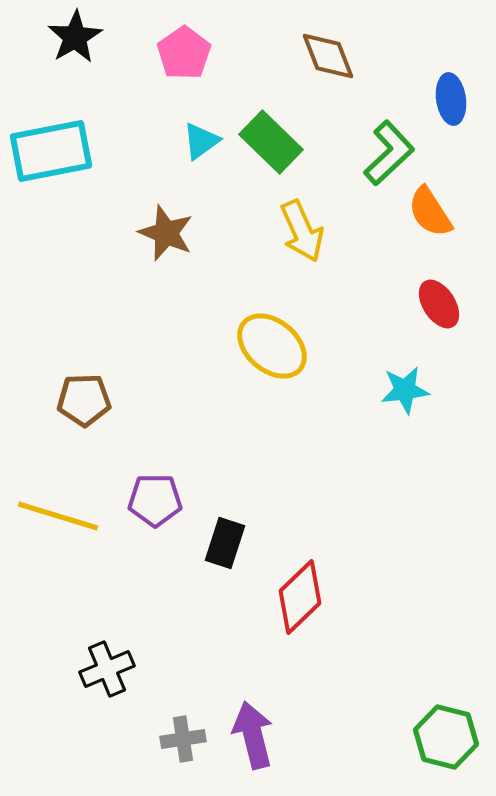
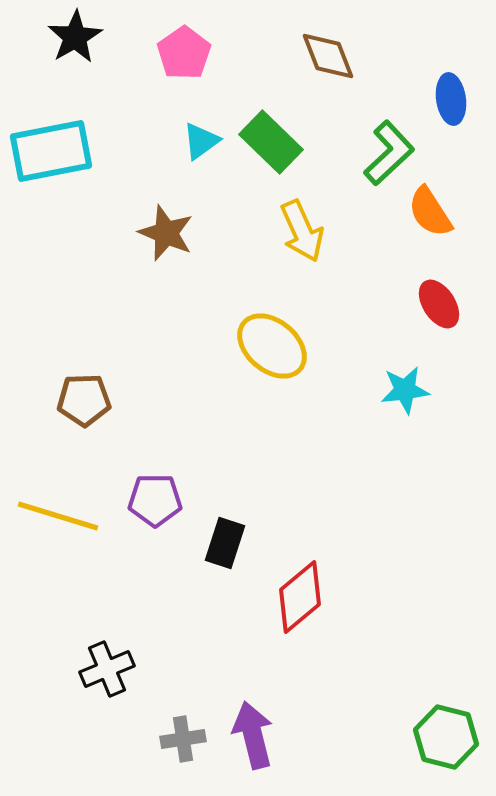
red diamond: rotated 4 degrees clockwise
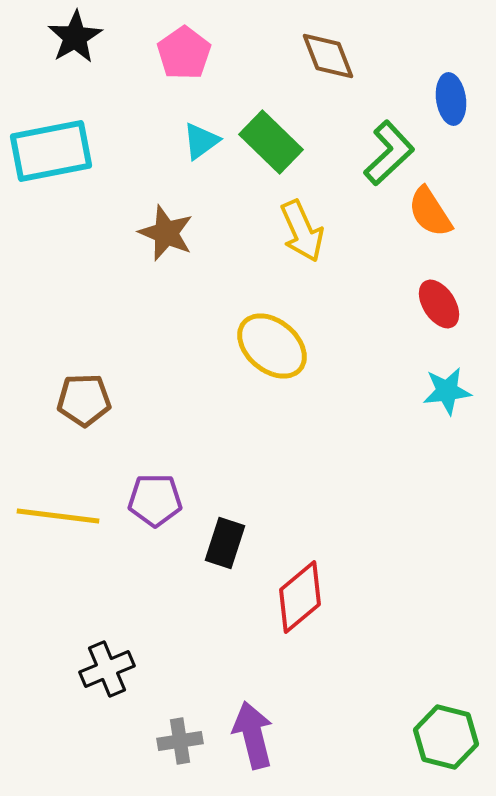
cyan star: moved 42 px right, 1 px down
yellow line: rotated 10 degrees counterclockwise
gray cross: moved 3 px left, 2 px down
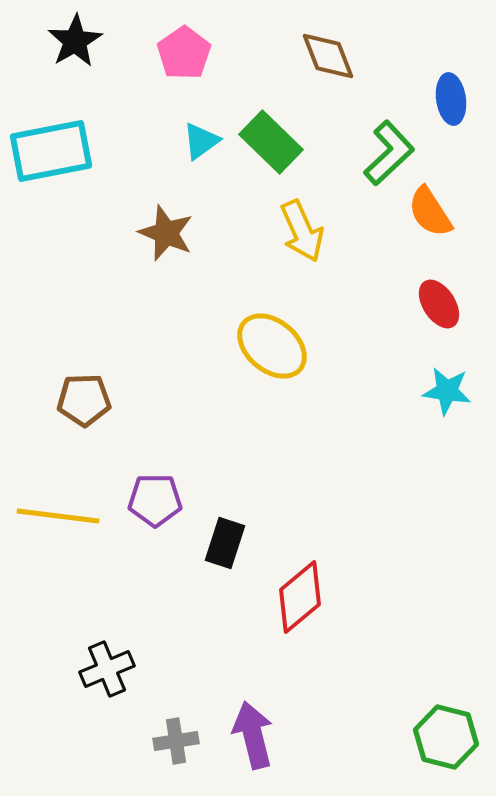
black star: moved 4 px down
cyan star: rotated 15 degrees clockwise
gray cross: moved 4 px left
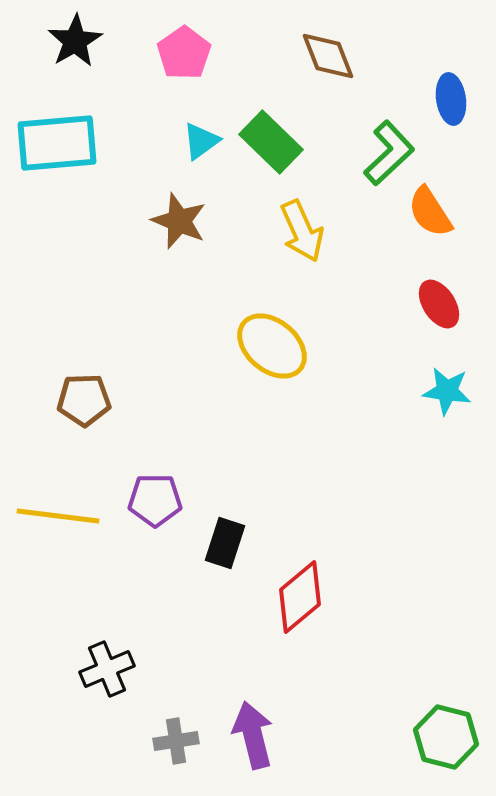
cyan rectangle: moved 6 px right, 8 px up; rotated 6 degrees clockwise
brown star: moved 13 px right, 12 px up
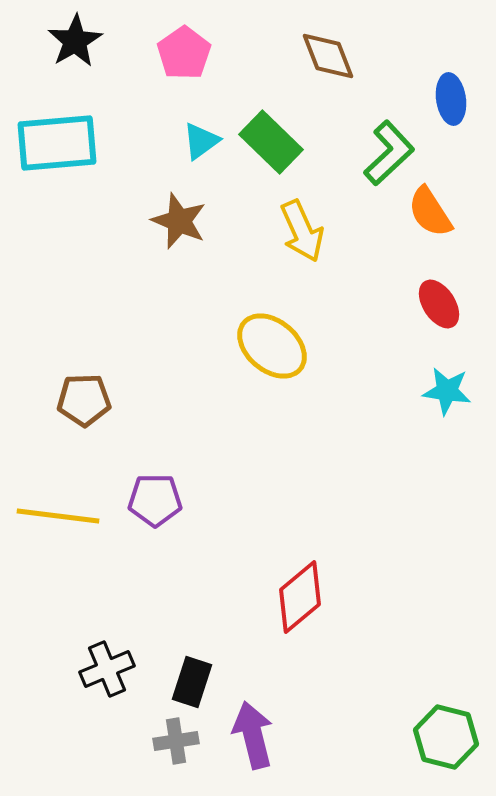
black rectangle: moved 33 px left, 139 px down
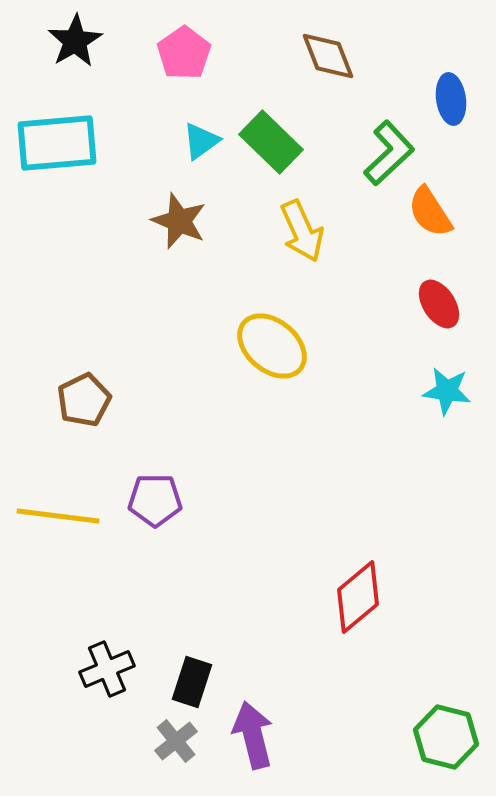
brown pentagon: rotated 24 degrees counterclockwise
red diamond: moved 58 px right
gray cross: rotated 30 degrees counterclockwise
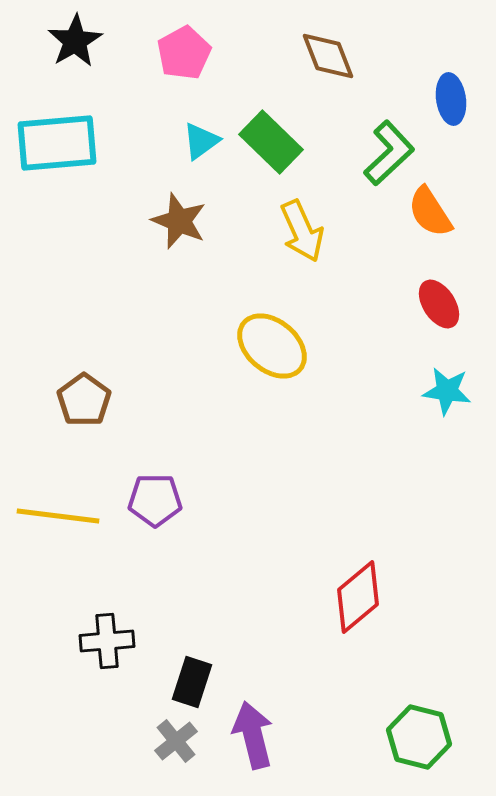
pink pentagon: rotated 6 degrees clockwise
brown pentagon: rotated 10 degrees counterclockwise
black cross: moved 28 px up; rotated 18 degrees clockwise
green hexagon: moved 27 px left
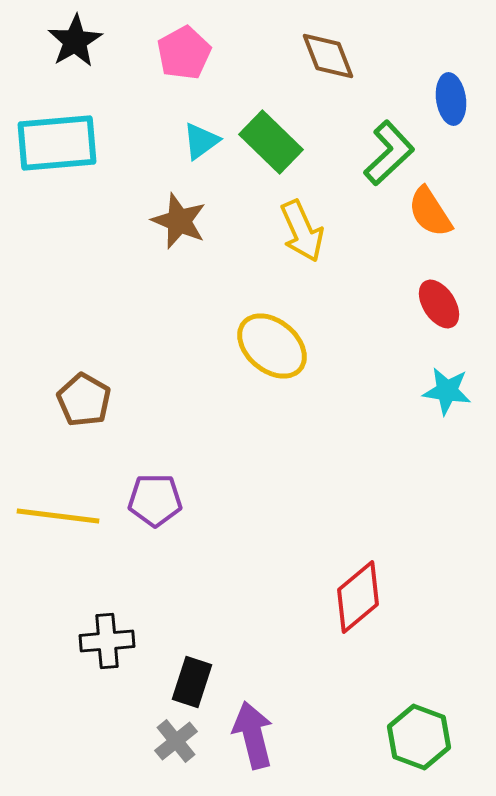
brown pentagon: rotated 6 degrees counterclockwise
green hexagon: rotated 6 degrees clockwise
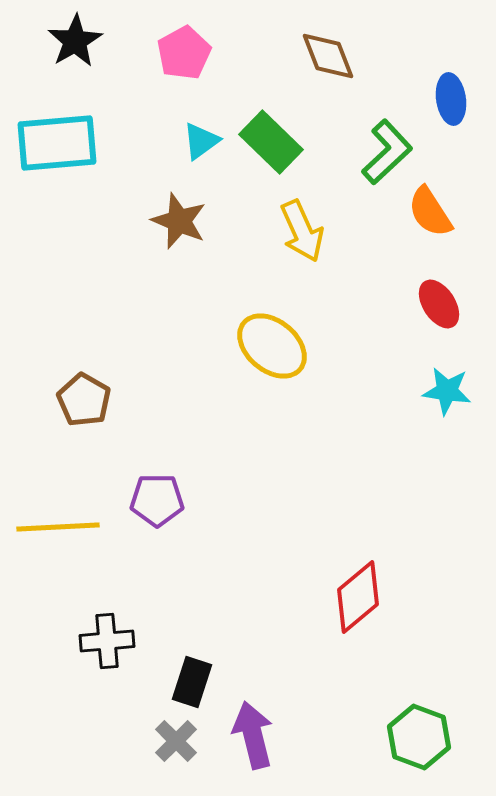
green L-shape: moved 2 px left, 1 px up
purple pentagon: moved 2 px right
yellow line: moved 11 px down; rotated 10 degrees counterclockwise
gray cross: rotated 6 degrees counterclockwise
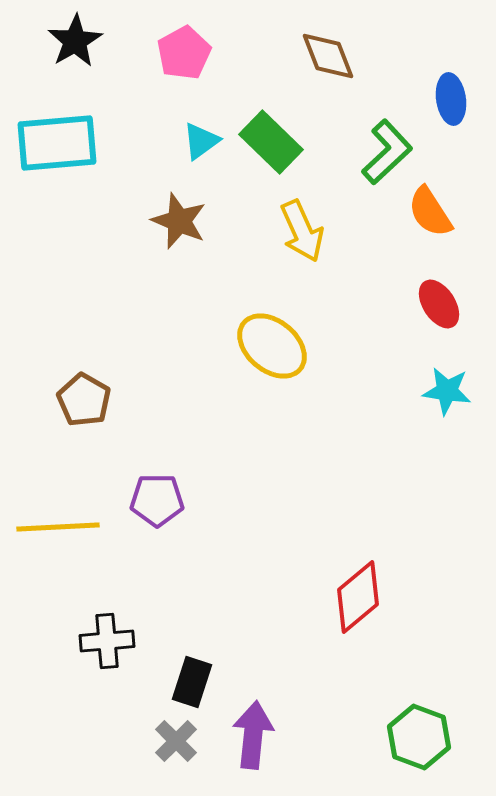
purple arrow: rotated 20 degrees clockwise
